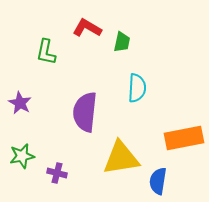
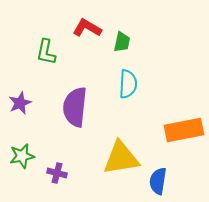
cyan semicircle: moved 9 px left, 4 px up
purple star: rotated 20 degrees clockwise
purple semicircle: moved 10 px left, 5 px up
orange rectangle: moved 8 px up
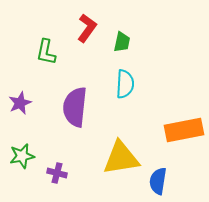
red L-shape: rotated 96 degrees clockwise
cyan semicircle: moved 3 px left
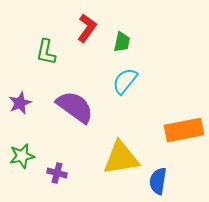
cyan semicircle: moved 3 px up; rotated 144 degrees counterclockwise
purple semicircle: rotated 120 degrees clockwise
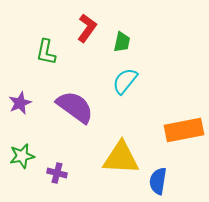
yellow triangle: rotated 12 degrees clockwise
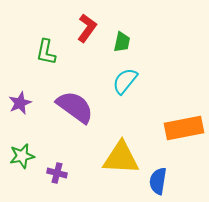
orange rectangle: moved 2 px up
